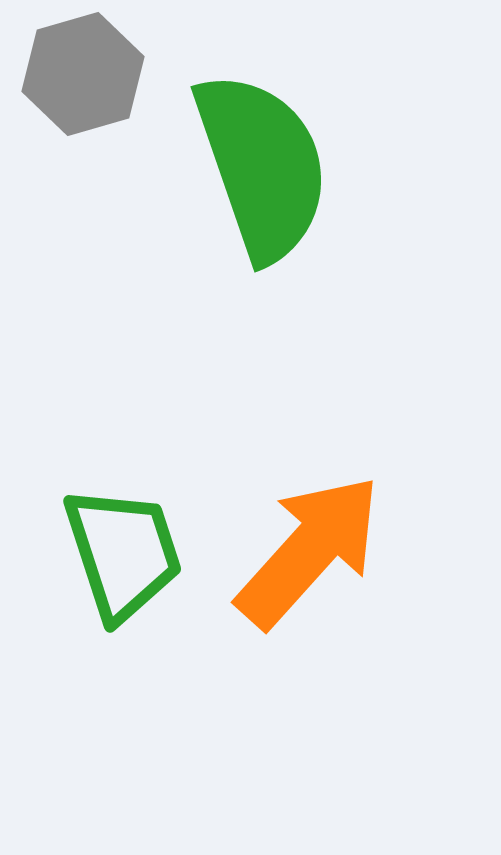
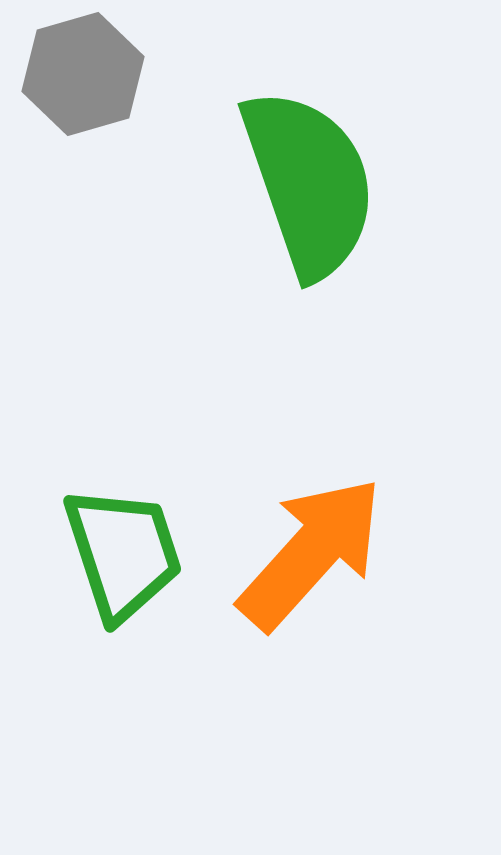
green semicircle: moved 47 px right, 17 px down
orange arrow: moved 2 px right, 2 px down
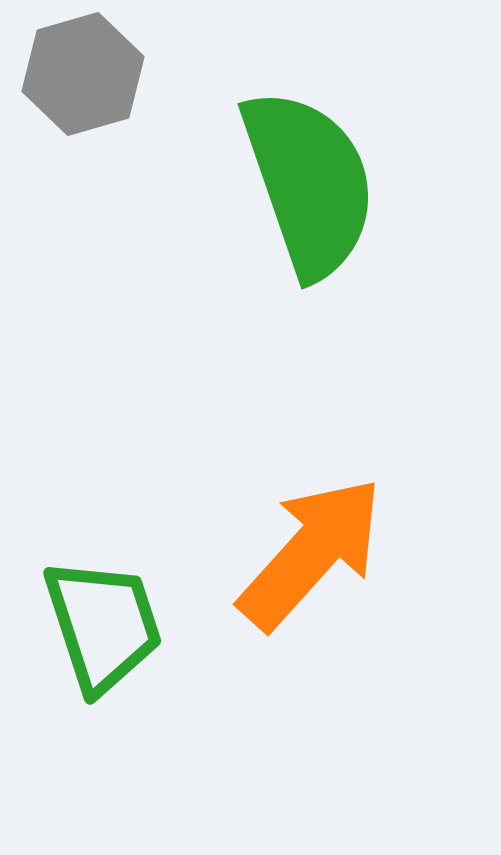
green trapezoid: moved 20 px left, 72 px down
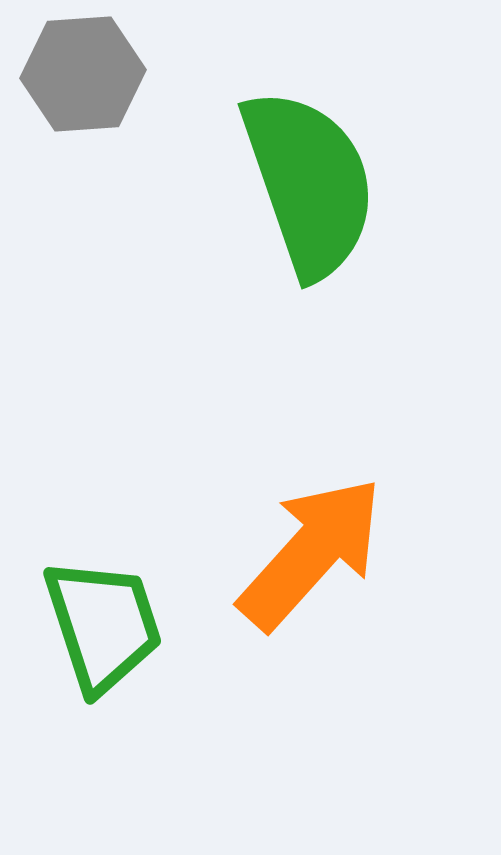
gray hexagon: rotated 12 degrees clockwise
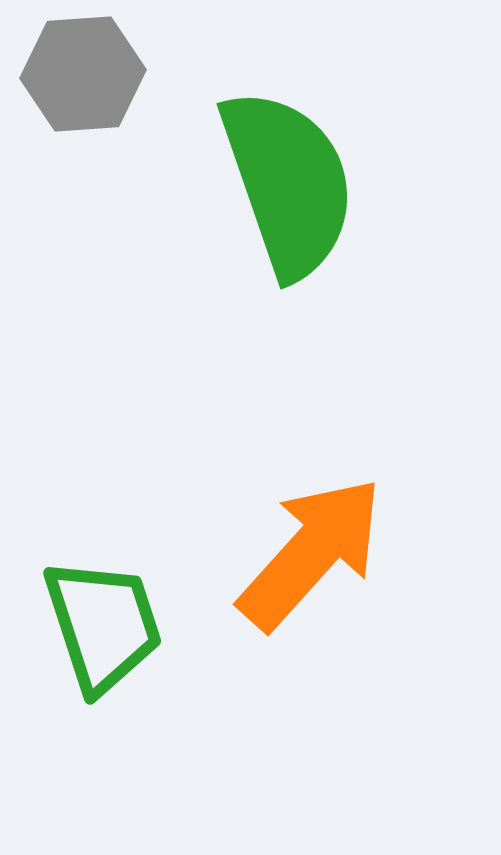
green semicircle: moved 21 px left
